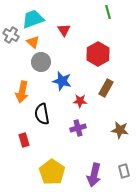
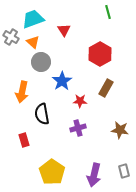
gray cross: moved 2 px down
red hexagon: moved 2 px right
blue star: rotated 24 degrees clockwise
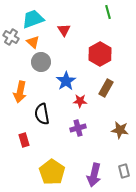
blue star: moved 4 px right
orange arrow: moved 2 px left
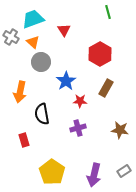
gray rectangle: rotated 72 degrees clockwise
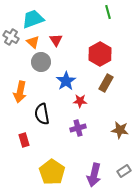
red triangle: moved 8 px left, 10 px down
brown rectangle: moved 5 px up
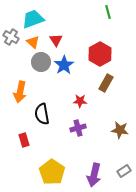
blue star: moved 2 px left, 16 px up
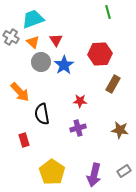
red hexagon: rotated 25 degrees clockwise
brown rectangle: moved 7 px right, 1 px down
orange arrow: rotated 55 degrees counterclockwise
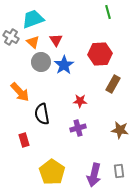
gray rectangle: moved 5 px left; rotated 64 degrees counterclockwise
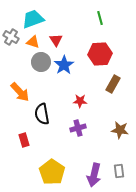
green line: moved 8 px left, 6 px down
orange triangle: rotated 24 degrees counterclockwise
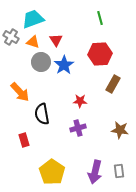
purple arrow: moved 1 px right, 3 px up
